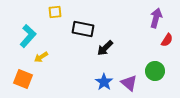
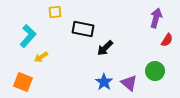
orange square: moved 3 px down
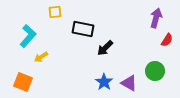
purple triangle: rotated 12 degrees counterclockwise
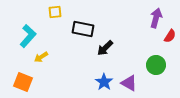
red semicircle: moved 3 px right, 4 px up
green circle: moved 1 px right, 6 px up
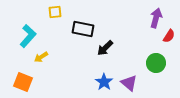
red semicircle: moved 1 px left
green circle: moved 2 px up
purple triangle: rotated 12 degrees clockwise
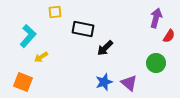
blue star: rotated 18 degrees clockwise
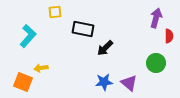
red semicircle: rotated 32 degrees counterclockwise
yellow arrow: moved 11 px down; rotated 24 degrees clockwise
blue star: rotated 12 degrees clockwise
